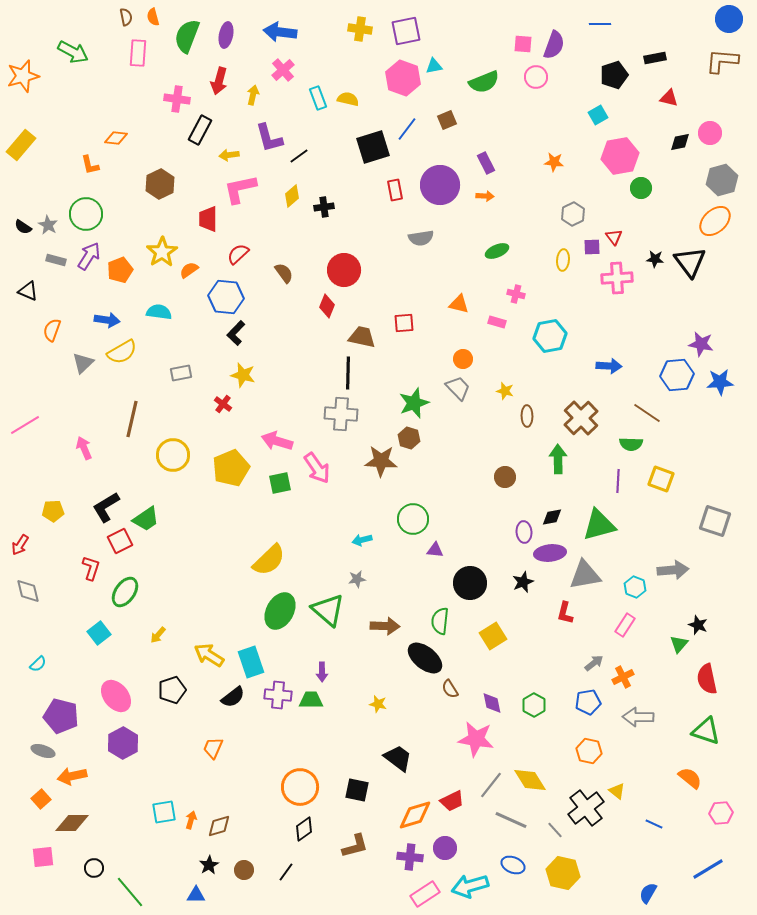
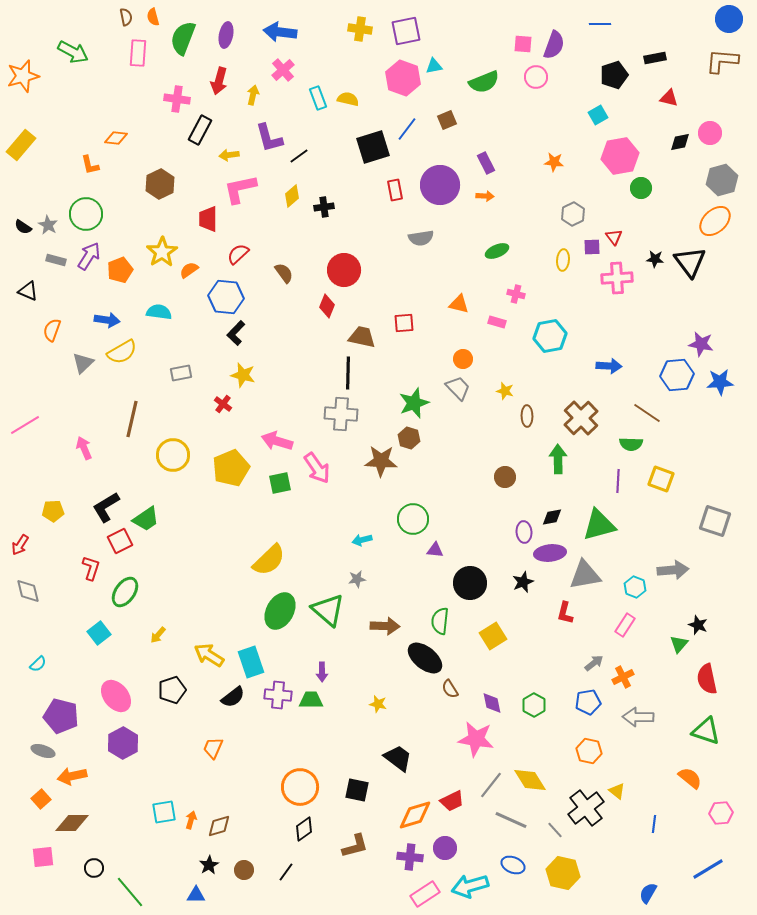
green semicircle at (187, 36): moved 4 px left, 2 px down
blue line at (654, 824): rotated 72 degrees clockwise
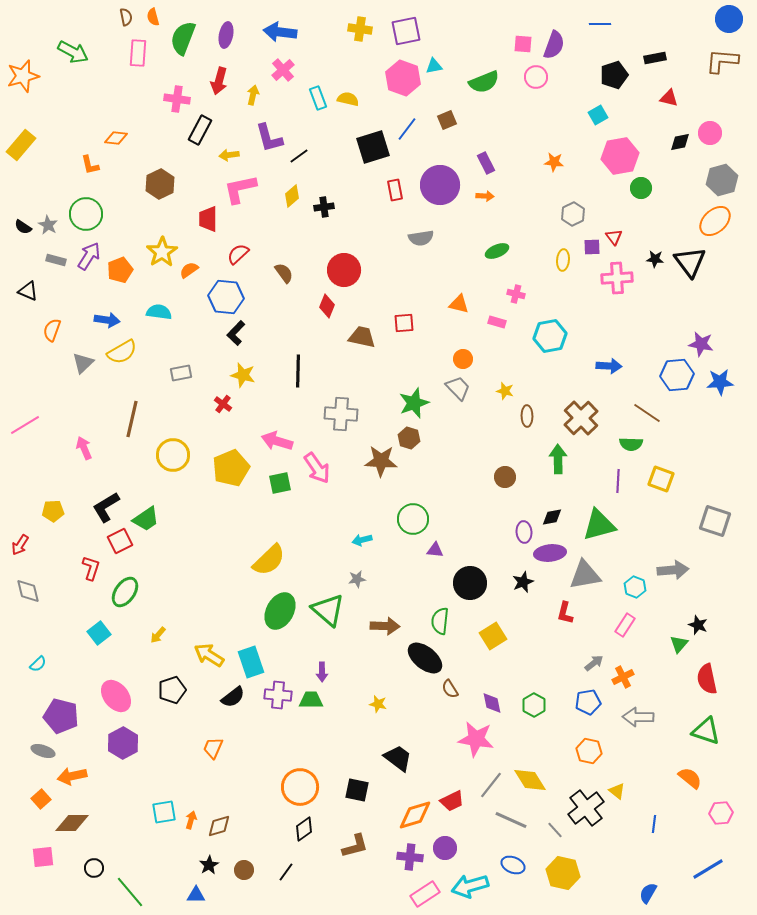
black line at (348, 373): moved 50 px left, 2 px up
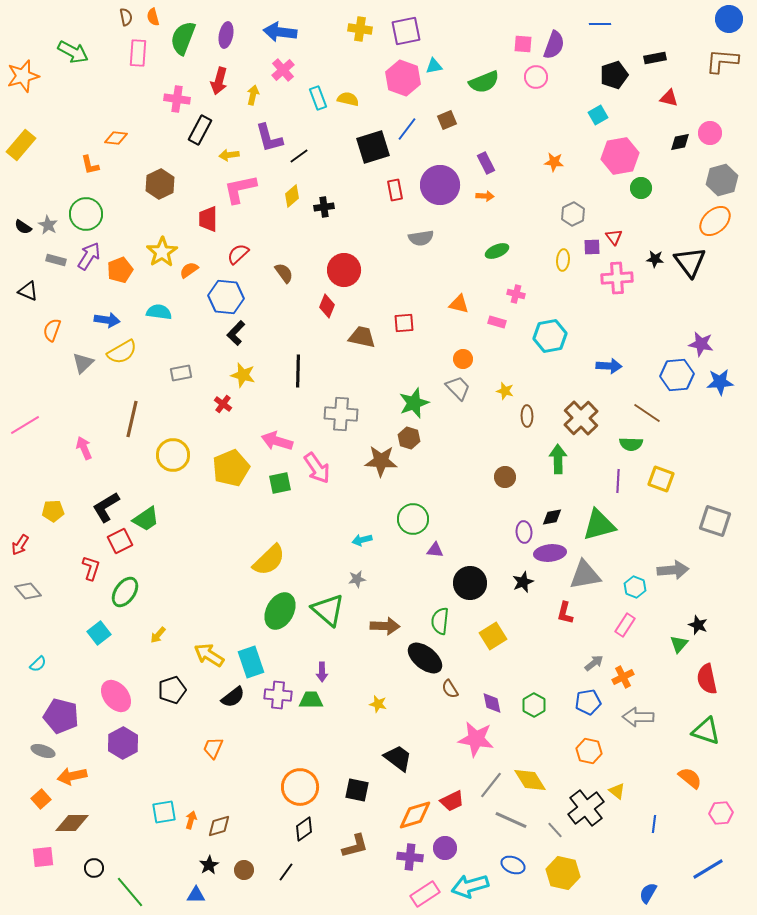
gray diamond at (28, 591): rotated 28 degrees counterclockwise
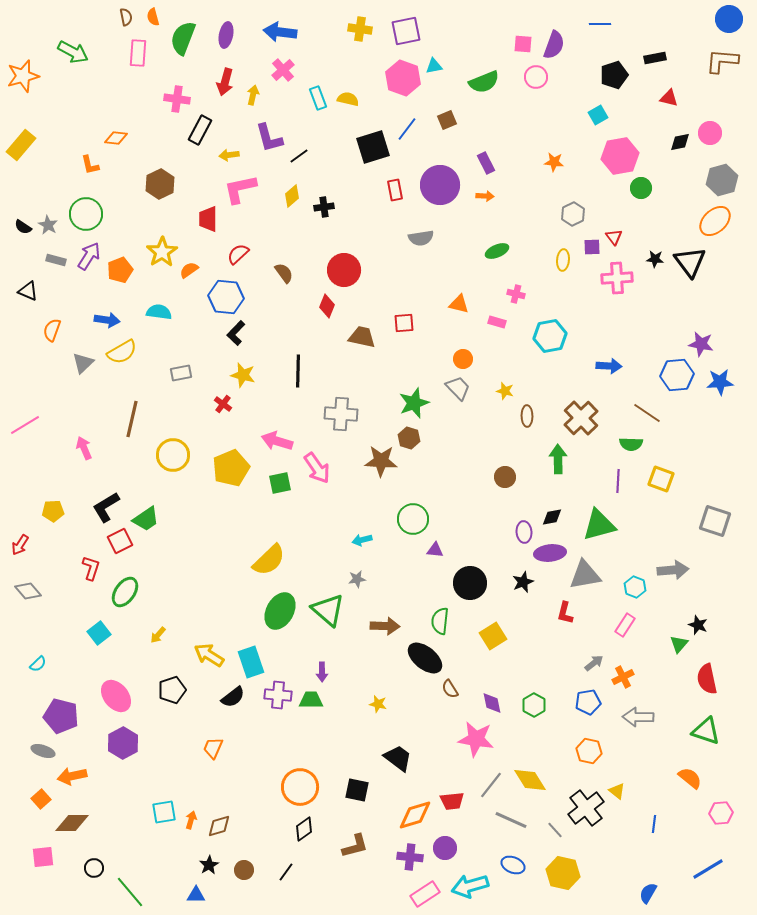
red arrow at (219, 81): moved 6 px right, 1 px down
red trapezoid at (452, 801): rotated 20 degrees clockwise
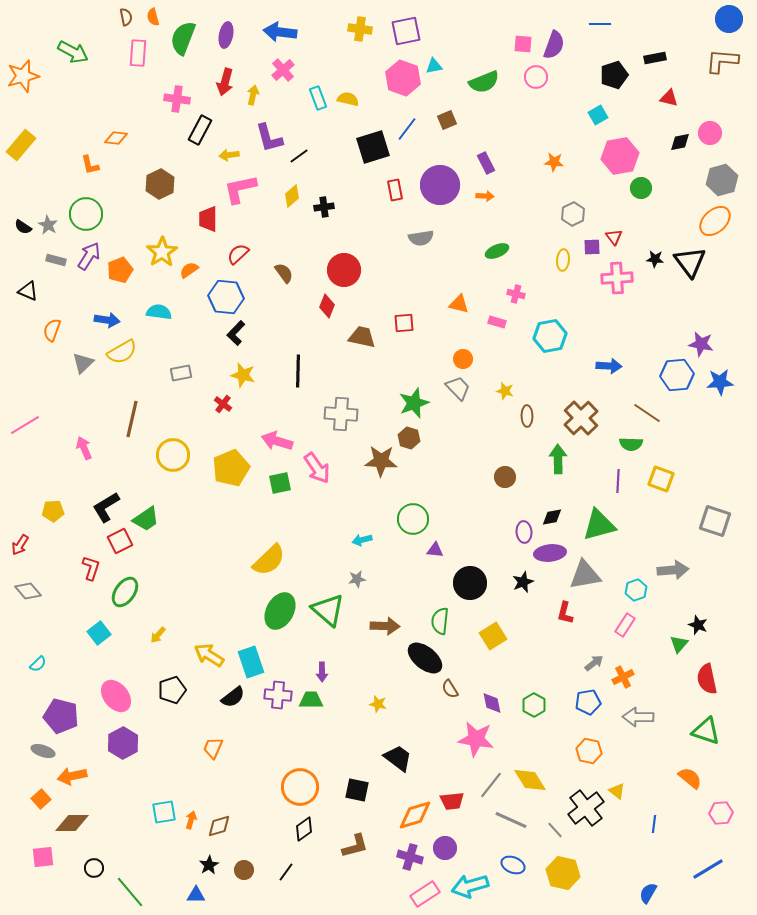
cyan hexagon at (635, 587): moved 1 px right, 3 px down; rotated 20 degrees clockwise
purple cross at (410, 857): rotated 10 degrees clockwise
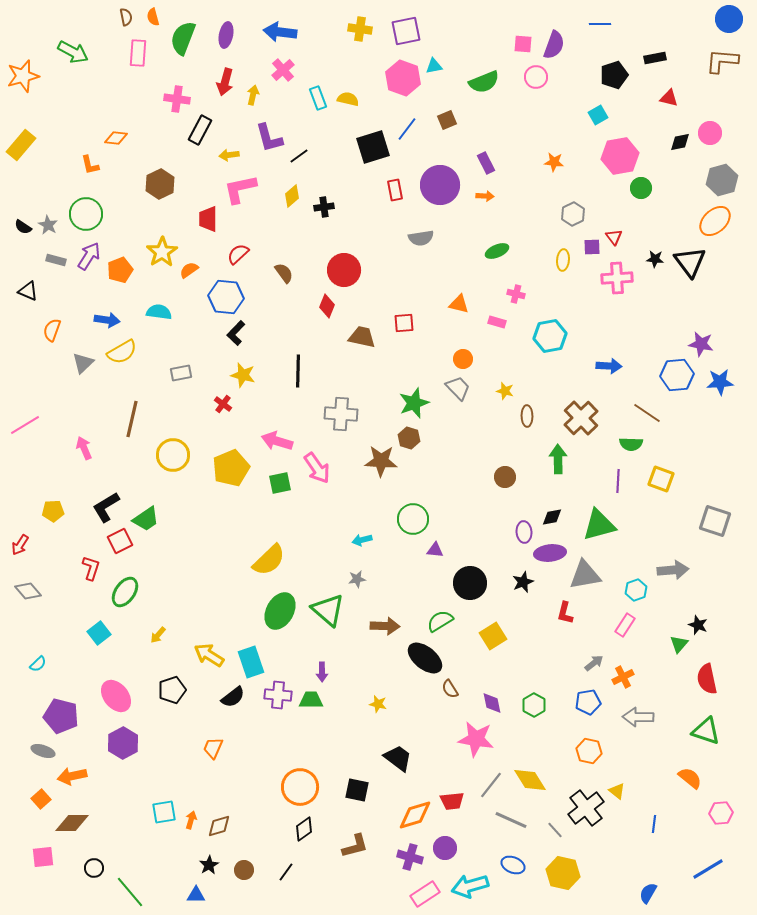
green semicircle at (440, 621): rotated 52 degrees clockwise
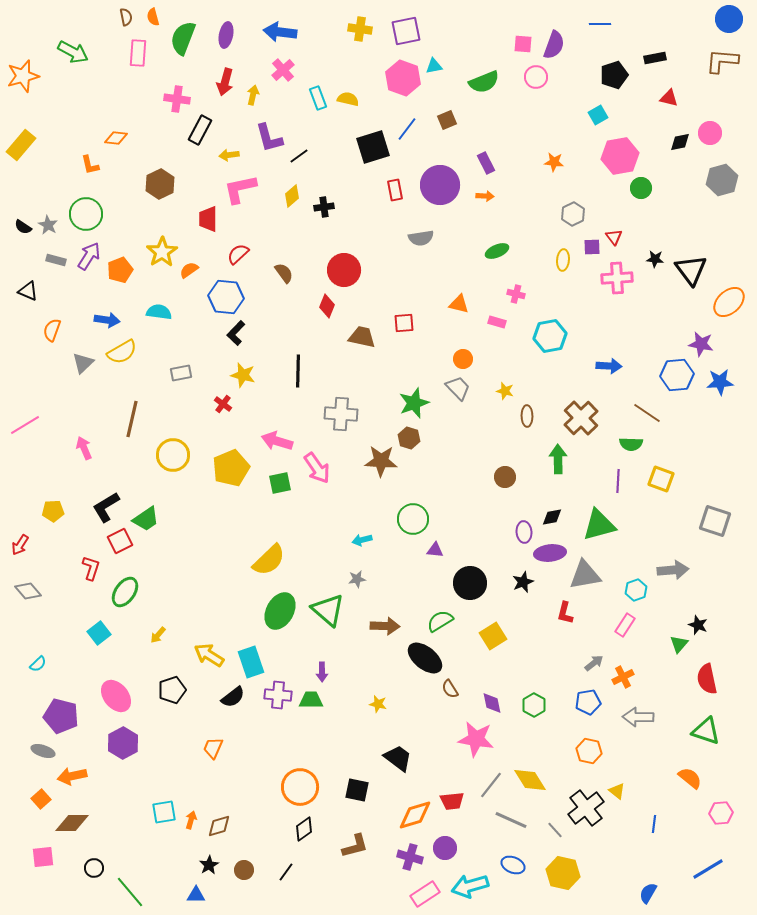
orange ellipse at (715, 221): moved 14 px right, 81 px down
black triangle at (690, 262): moved 1 px right, 8 px down
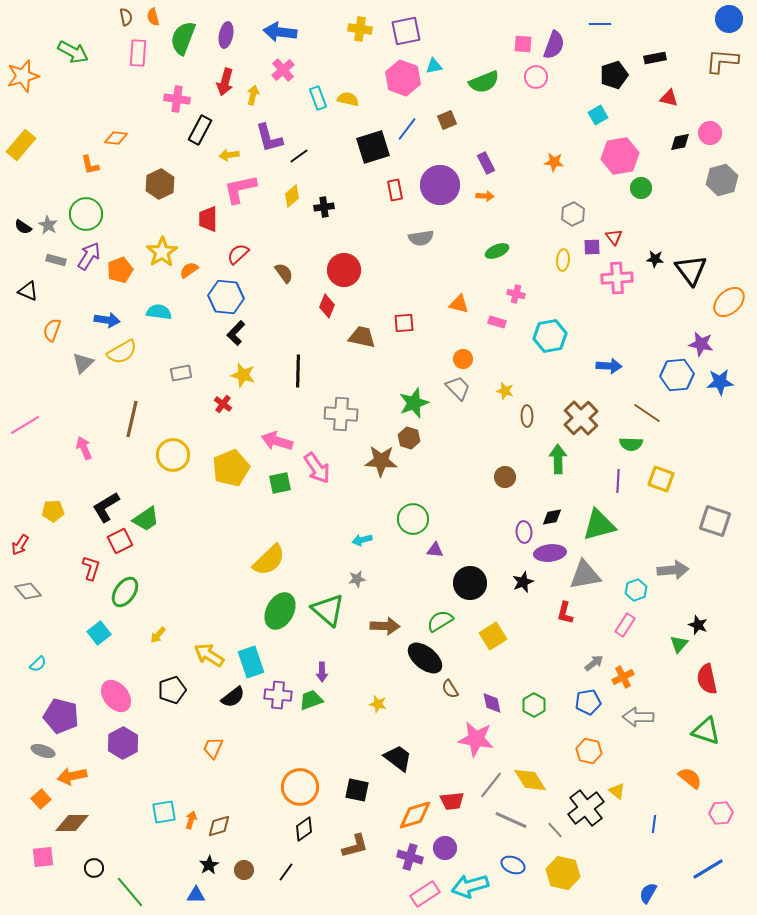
green trapezoid at (311, 700): rotated 20 degrees counterclockwise
